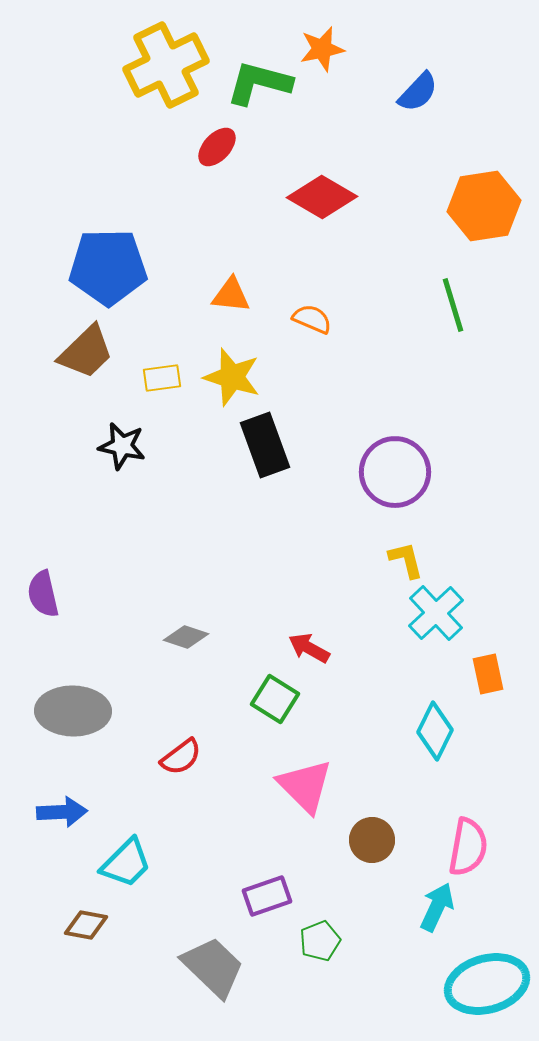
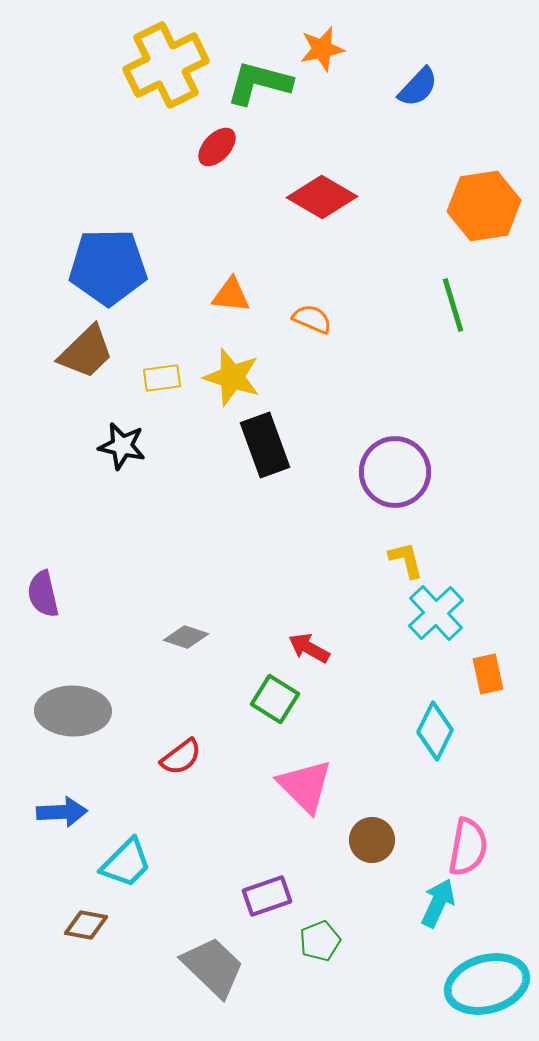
blue semicircle: moved 5 px up
cyan arrow: moved 1 px right, 4 px up
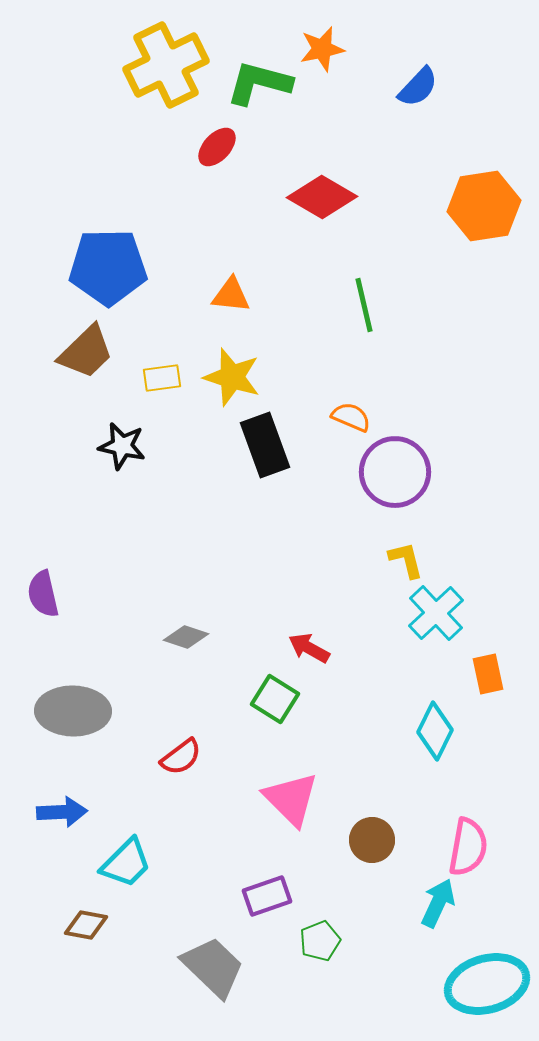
green line: moved 89 px left; rotated 4 degrees clockwise
orange semicircle: moved 39 px right, 98 px down
pink triangle: moved 14 px left, 13 px down
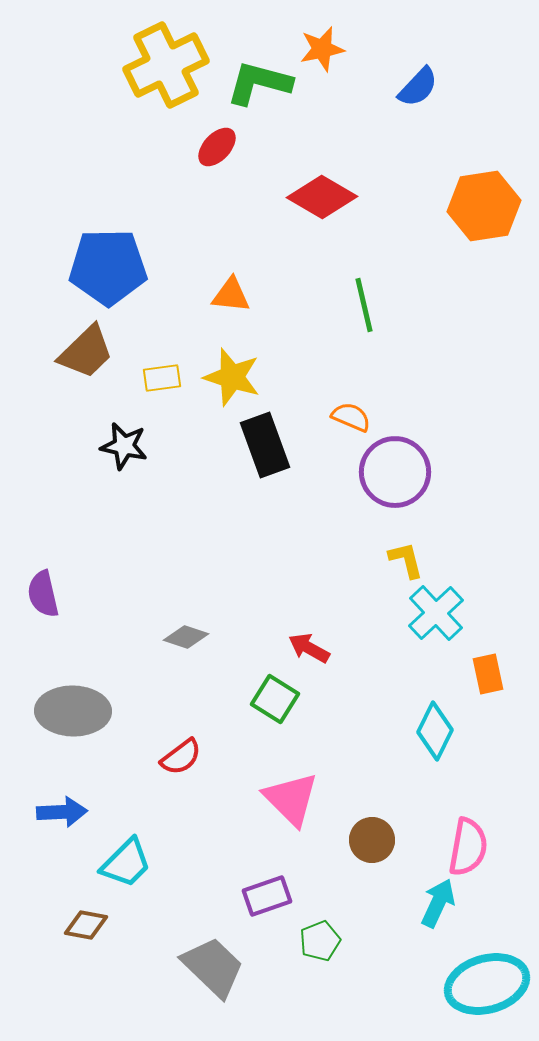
black star: moved 2 px right
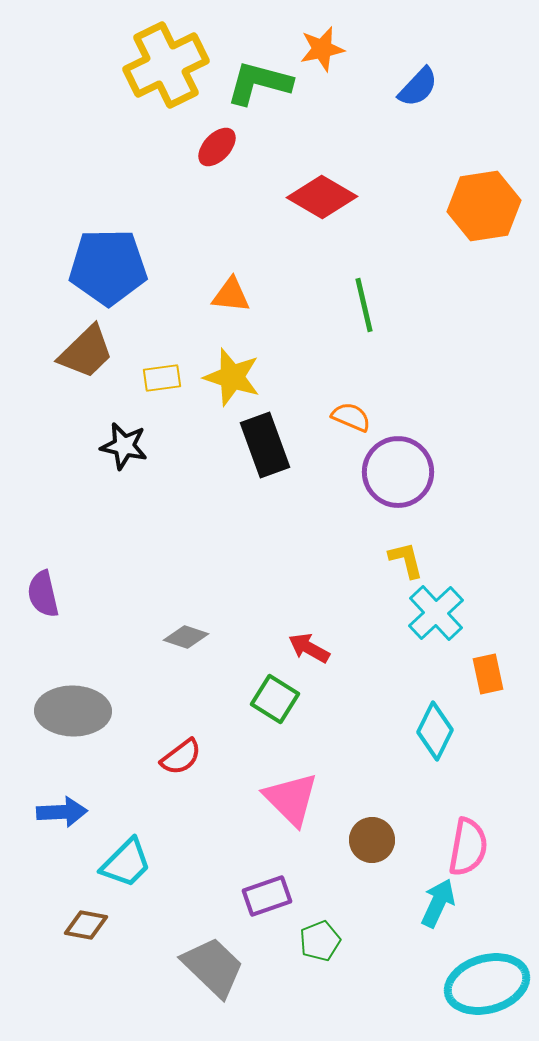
purple circle: moved 3 px right
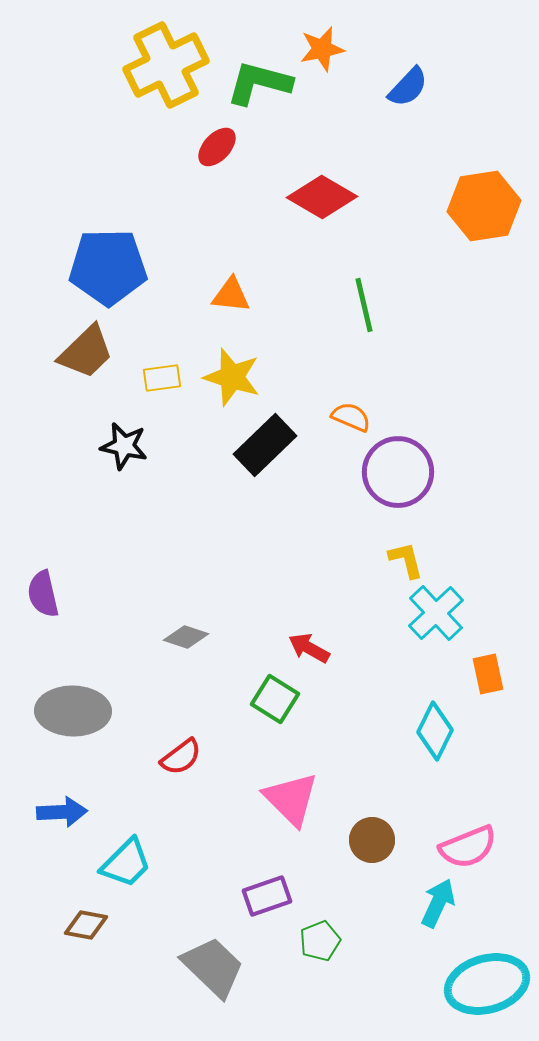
blue semicircle: moved 10 px left
black rectangle: rotated 66 degrees clockwise
pink semicircle: rotated 58 degrees clockwise
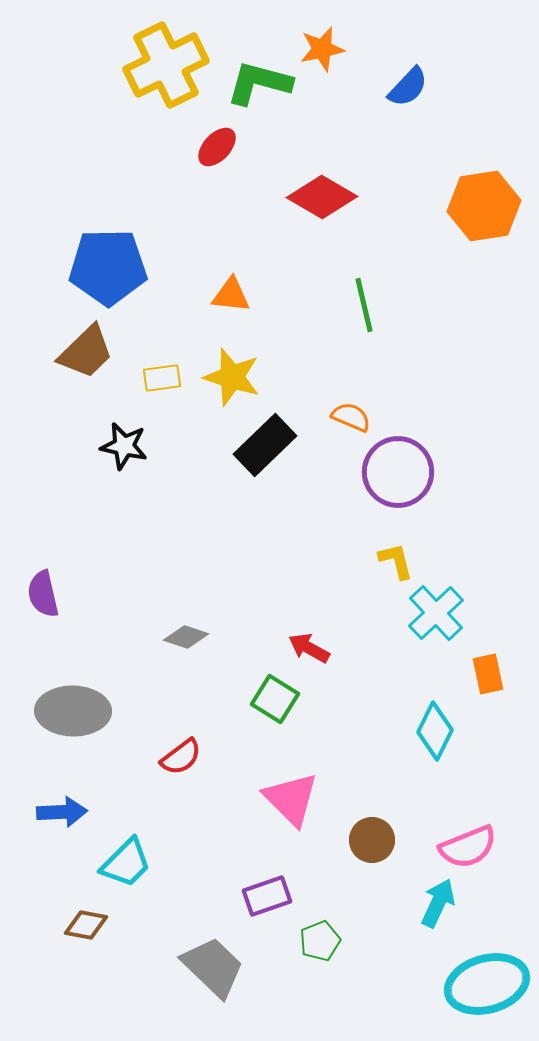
yellow L-shape: moved 10 px left, 1 px down
